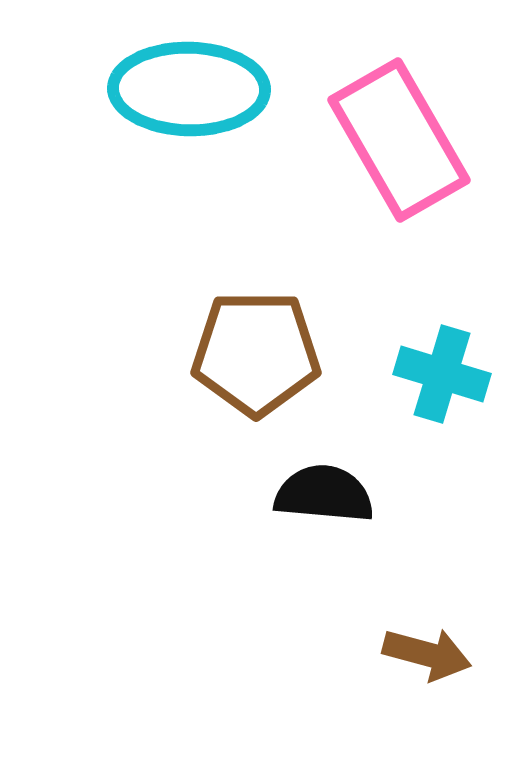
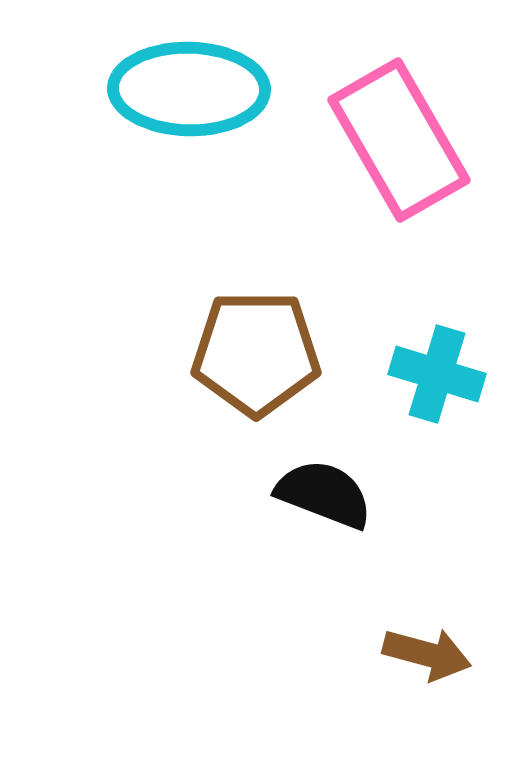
cyan cross: moved 5 px left
black semicircle: rotated 16 degrees clockwise
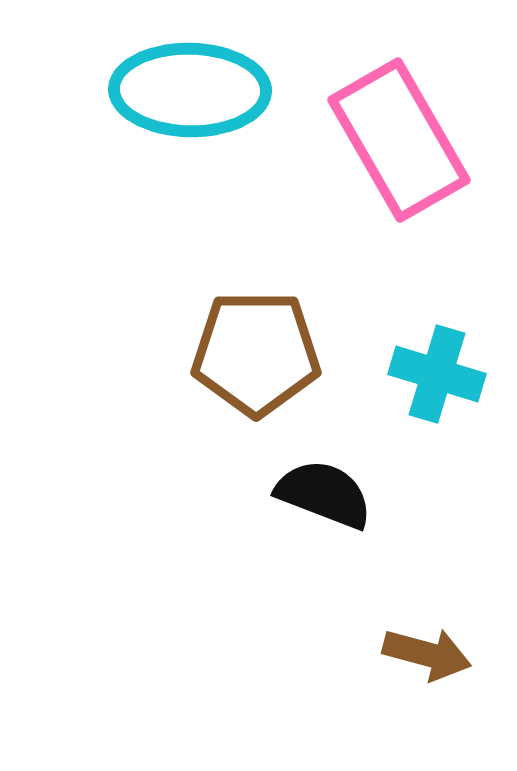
cyan ellipse: moved 1 px right, 1 px down
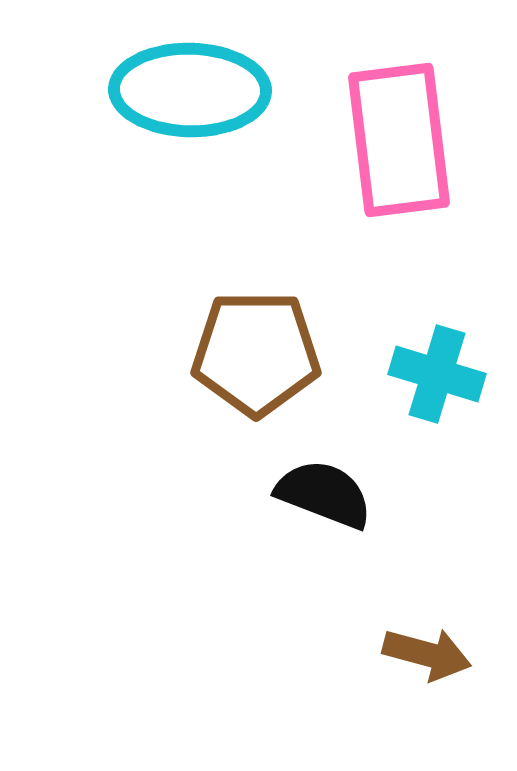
pink rectangle: rotated 23 degrees clockwise
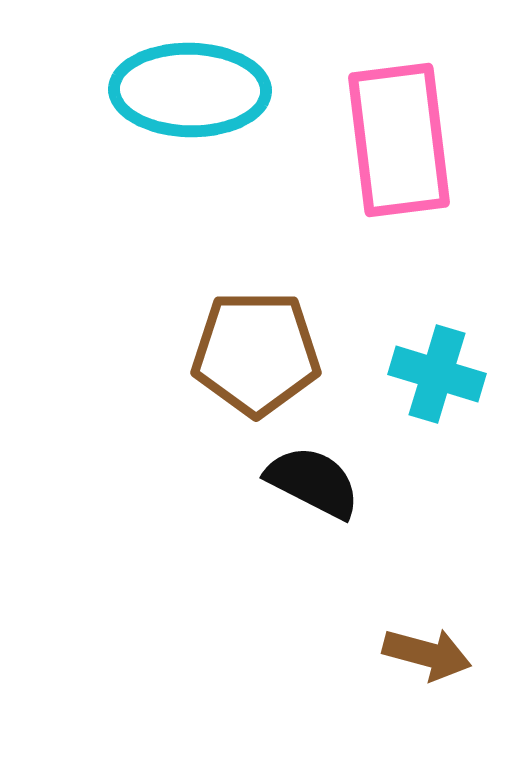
black semicircle: moved 11 px left, 12 px up; rotated 6 degrees clockwise
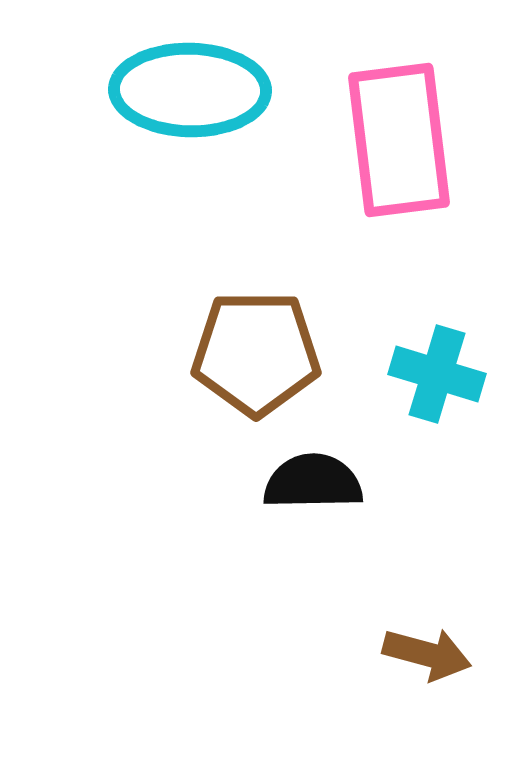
black semicircle: rotated 28 degrees counterclockwise
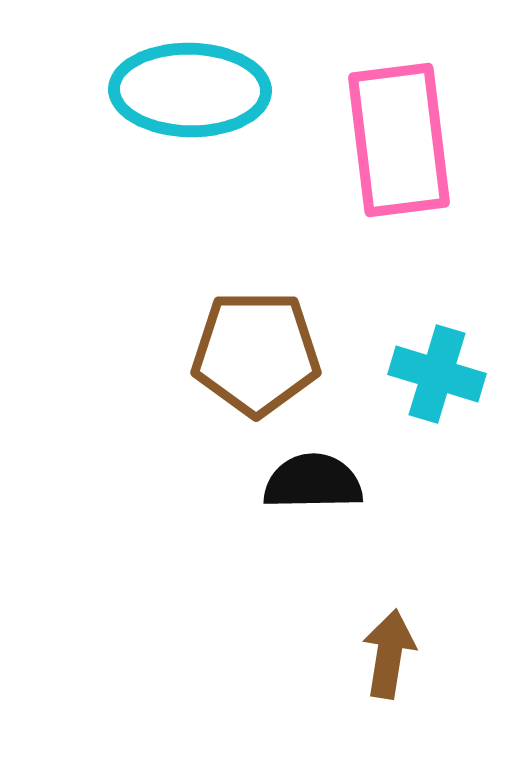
brown arrow: moved 38 px left; rotated 96 degrees counterclockwise
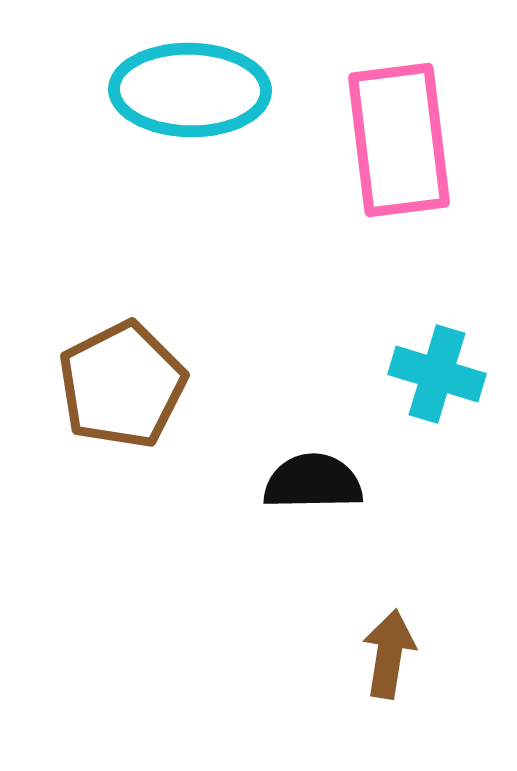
brown pentagon: moved 134 px left, 32 px down; rotated 27 degrees counterclockwise
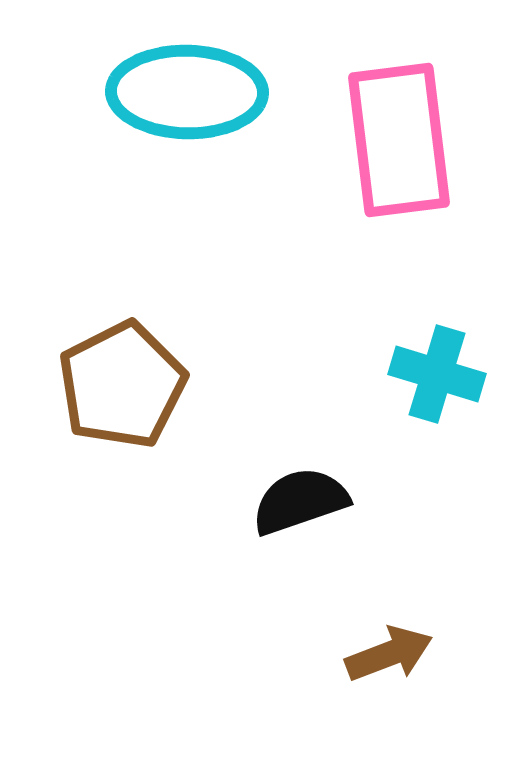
cyan ellipse: moved 3 px left, 2 px down
black semicircle: moved 13 px left, 19 px down; rotated 18 degrees counterclockwise
brown arrow: rotated 60 degrees clockwise
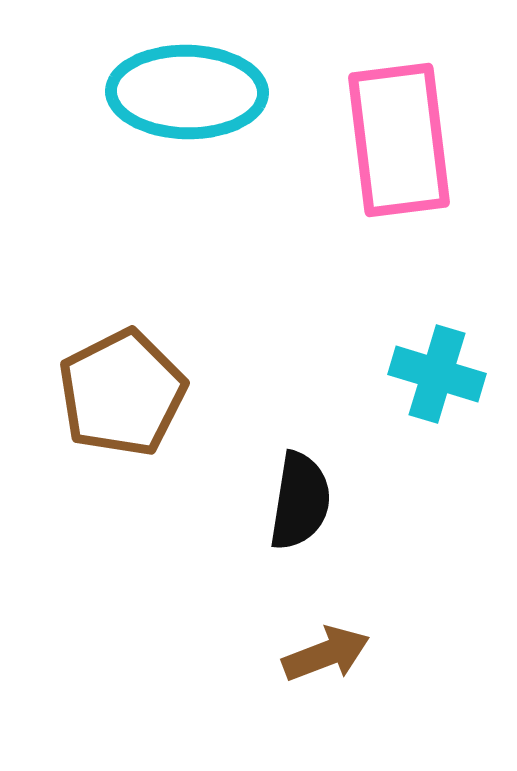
brown pentagon: moved 8 px down
black semicircle: rotated 118 degrees clockwise
brown arrow: moved 63 px left
